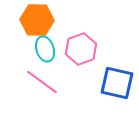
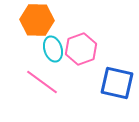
cyan ellipse: moved 8 px right
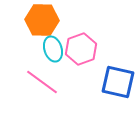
orange hexagon: moved 5 px right
blue square: moved 1 px right, 1 px up
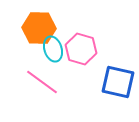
orange hexagon: moved 3 px left, 8 px down
pink hexagon: rotated 24 degrees counterclockwise
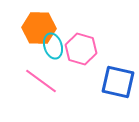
cyan ellipse: moved 3 px up
pink line: moved 1 px left, 1 px up
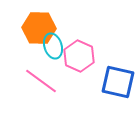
pink hexagon: moved 2 px left, 7 px down; rotated 8 degrees clockwise
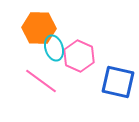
cyan ellipse: moved 1 px right, 2 px down
